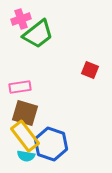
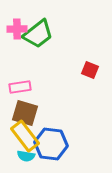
pink cross: moved 4 px left, 10 px down; rotated 18 degrees clockwise
blue hexagon: rotated 12 degrees counterclockwise
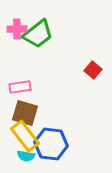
red square: moved 3 px right; rotated 18 degrees clockwise
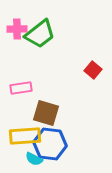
green trapezoid: moved 2 px right
pink rectangle: moved 1 px right, 1 px down
brown square: moved 21 px right
yellow rectangle: rotated 56 degrees counterclockwise
blue hexagon: moved 1 px left
cyan semicircle: moved 8 px right, 3 px down; rotated 18 degrees clockwise
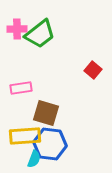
cyan semicircle: rotated 96 degrees counterclockwise
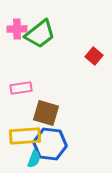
red square: moved 1 px right, 14 px up
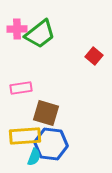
blue hexagon: moved 1 px right
cyan semicircle: moved 2 px up
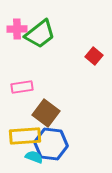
pink rectangle: moved 1 px right, 1 px up
brown square: rotated 20 degrees clockwise
cyan semicircle: rotated 90 degrees counterclockwise
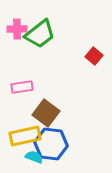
yellow rectangle: rotated 8 degrees counterclockwise
